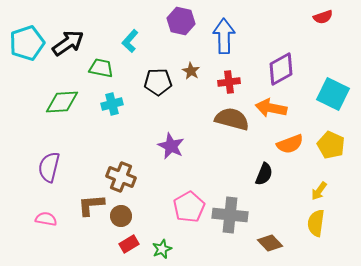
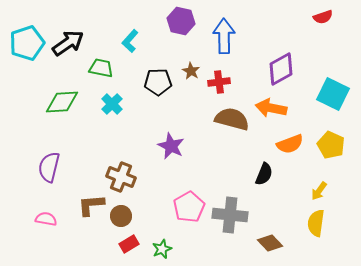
red cross: moved 10 px left
cyan cross: rotated 30 degrees counterclockwise
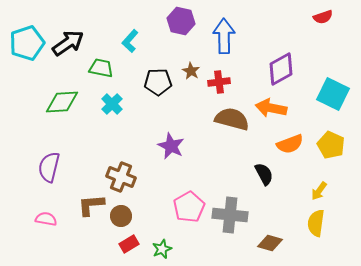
black semicircle: rotated 50 degrees counterclockwise
brown diamond: rotated 30 degrees counterclockwise
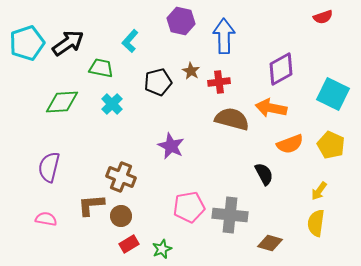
black pentagon: rotated 12 degrees counterclockwise
pink pentagon: rotated 20 degrees clockwise
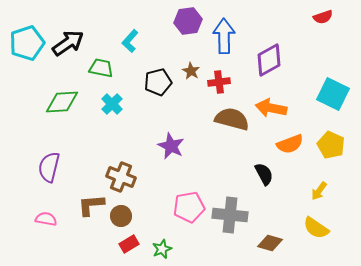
purple hexagon: moved 7 px right; rotated 20 degrees counterclockwise
purple diamond: moved 12 px left, 9 px up
yellow semicircle: moved 5 px down; rotated 64 degrees counterclockwise
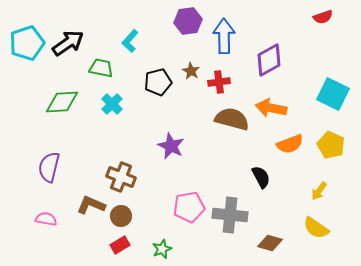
black semicircle: moved 3 px left, 3 px down
brown L-shape: rotated 28 degrees clockwise
red rectangle: moved 9 px left, 1 px down
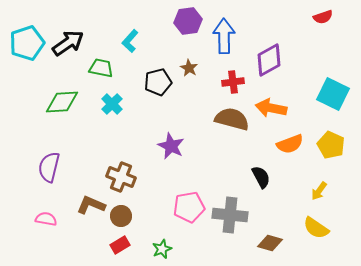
brown star: moved 2 px left, 3 px up
red cross: moved 14 px right
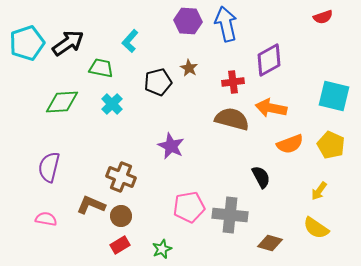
purple hexagon: rotated 12 degrees clockwise
blue arrow: moved 2 px right, 12 px up; rotated 12 degrees counterclockwise
cyan square: moved 1 px right, 2 px down; rotated 12 degrees counterclockwise
